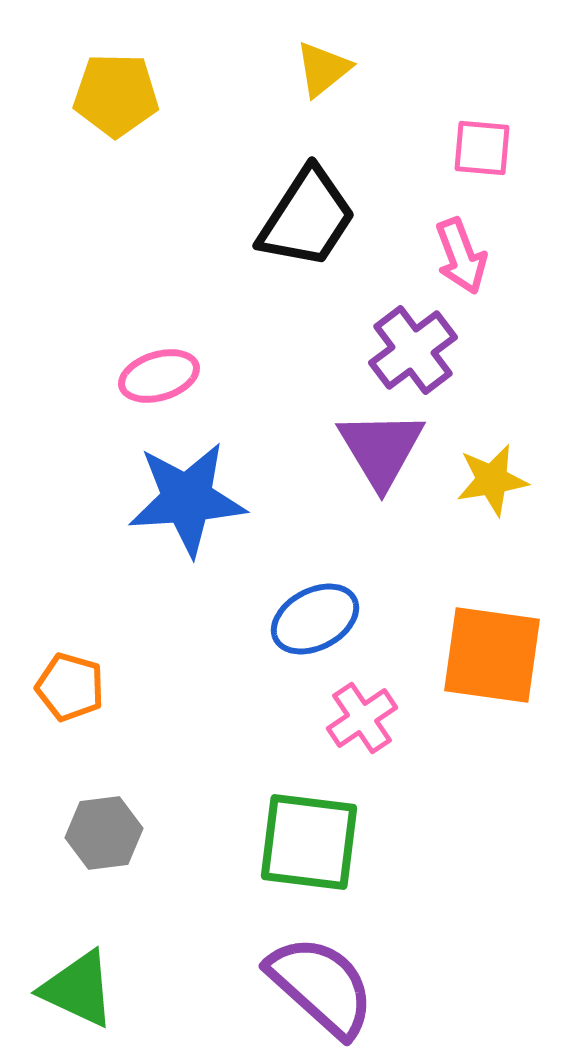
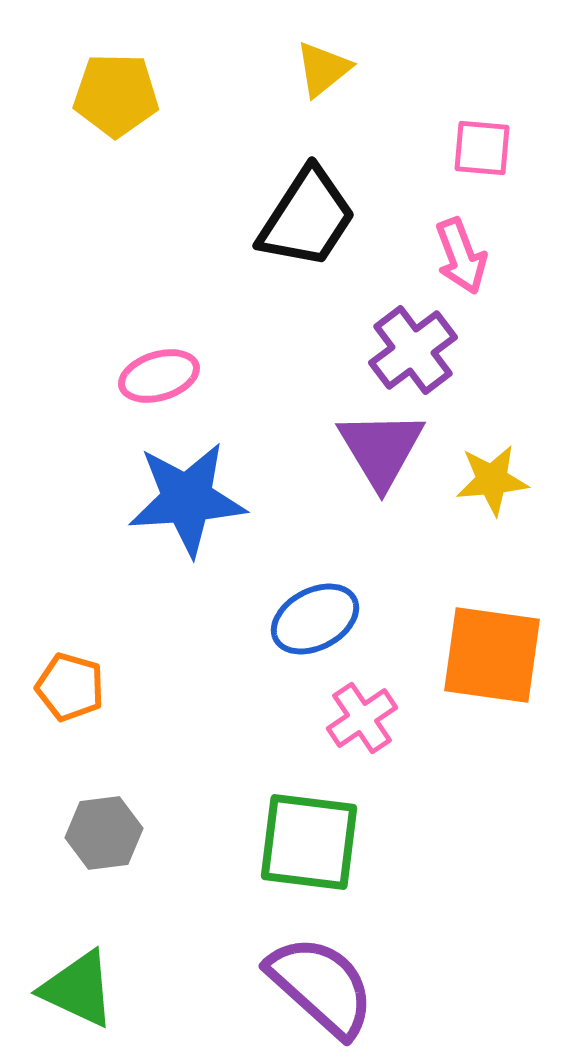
yellow star: rotated 4 degrees clockwise
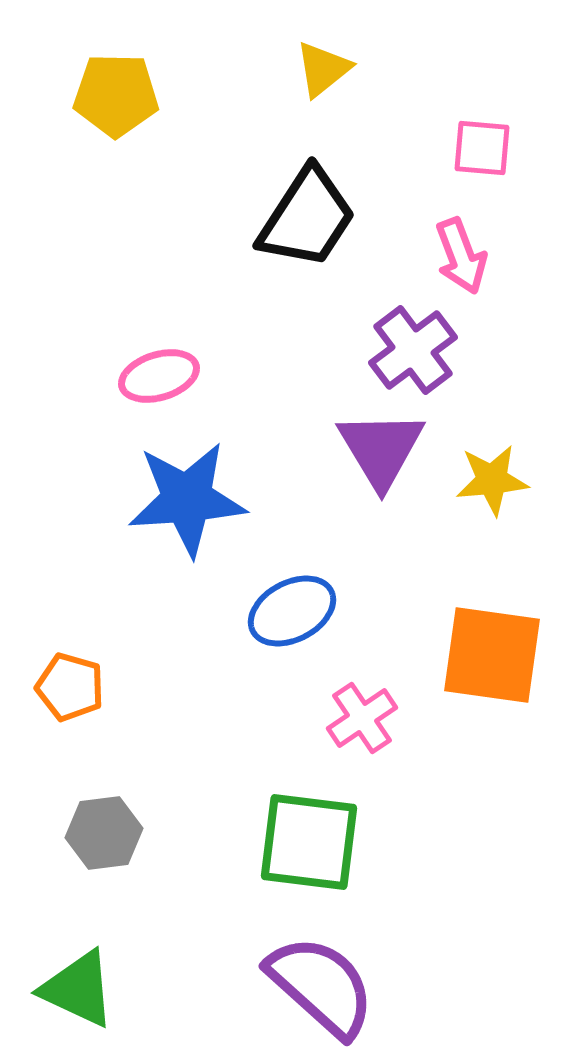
blue ellipse: moved 23 px left, 8 px up
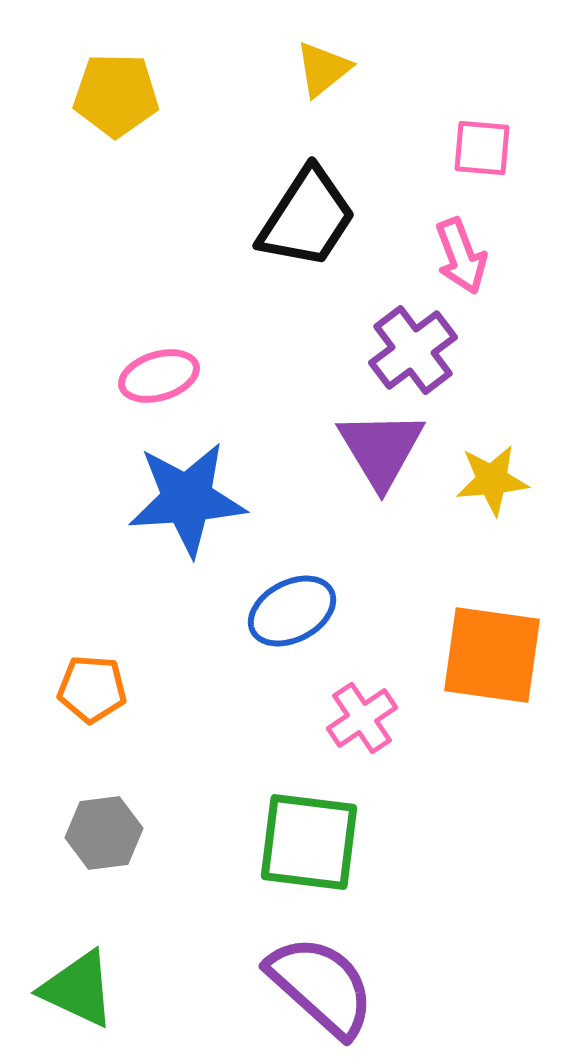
orange pentagon: moved 22 px right, 2 px down; rotated 12 degrees counterclockwise
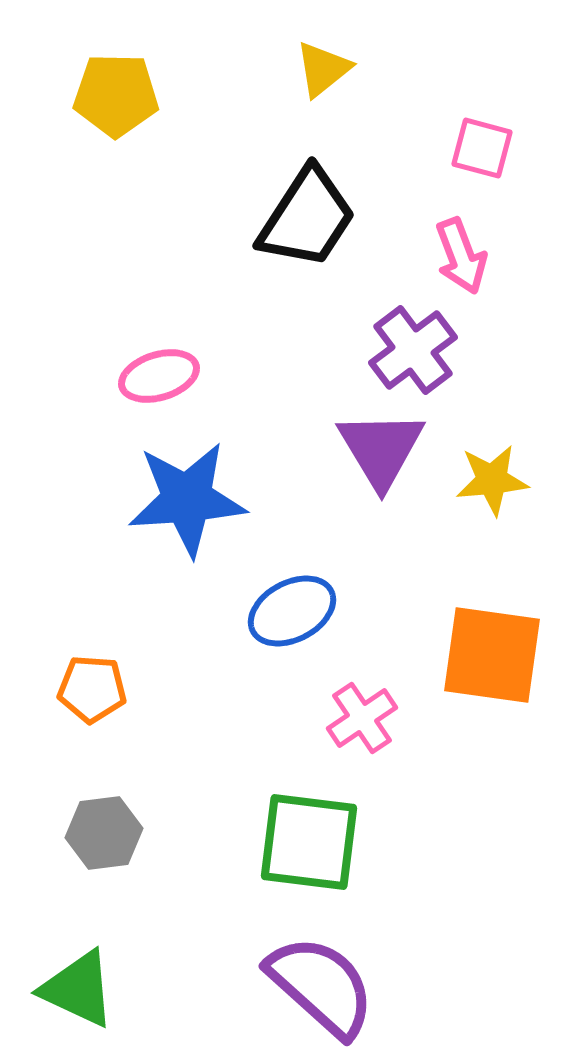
pink square: rotated 10 degrees clockwise
